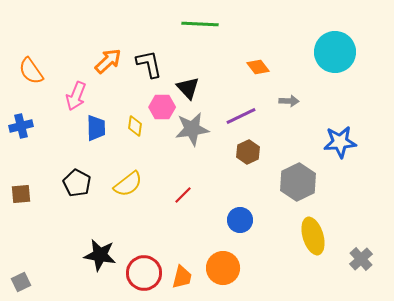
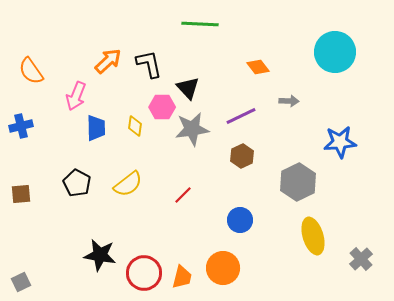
brown hexagon: moved 6 px left, 4 px down
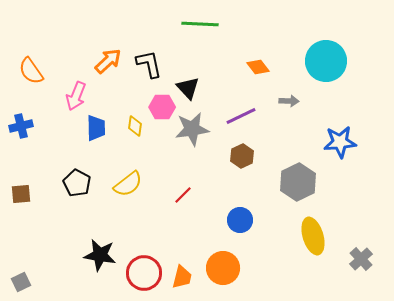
cyan circle: moved 9 px left, 9 px down
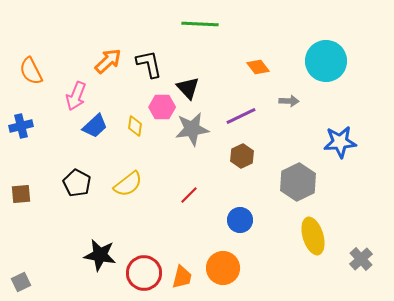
orange semicircle: rotated 8 degrees clockwise
blue trapezoid: moved 1 px left, 2 px up; rotated 48 degrees clockwise
red line: moved 6 px right
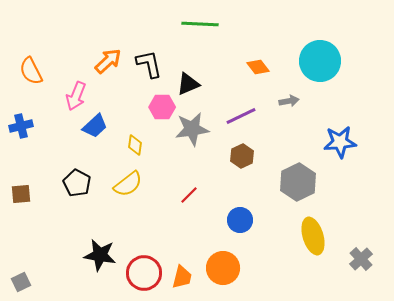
cyan circle: moved 6 px left
black triangle: moved 4 px up; rotated 50 degrees clockwise
gray arrow: rotated 12 degrees counterclockwise
yellow diamond: moved 19 px down
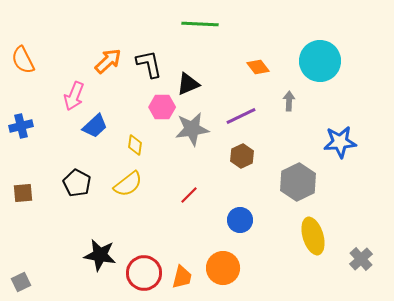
orange semicircle: moved 8 px left, 11 px up
pink arrow: moved 2 px left
gray arrow: rotated 78 degrees counterclockwise
brown square: moved 2 px right, 1 px up
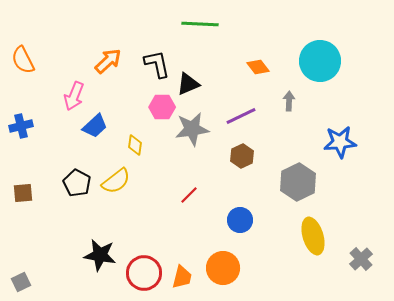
black L-shape: moved 8 px right
yellow semicircle: moved 12 px left, 3 px up
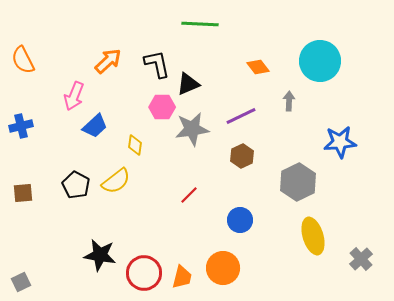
black pentagon: moved 1 px left, 2 px down
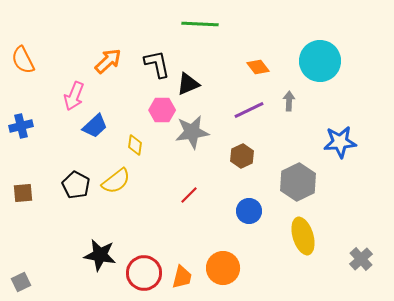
pink hexagon: moved 3 px down
purple line: moved 8 px right, 6 px up
gray star: moved 3 px down
blue circle: moved 9 px right, 9 px up
yellow ellipse: moved 10 px left
